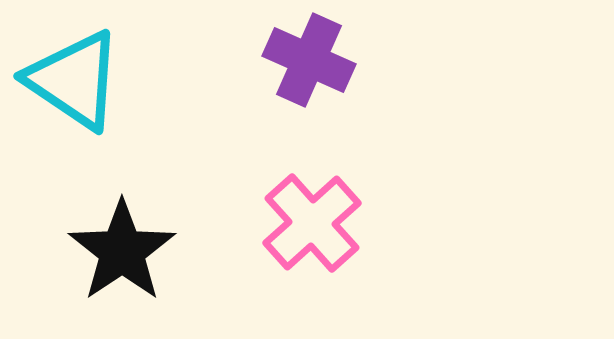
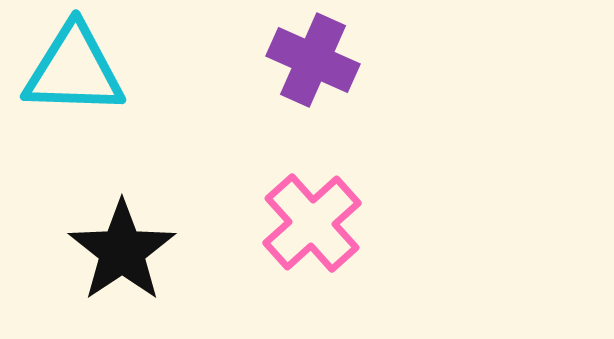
purple cross: moved 4 px right
cyan triangle: moved 10 px up; rotated 32 degrees counterclockwise
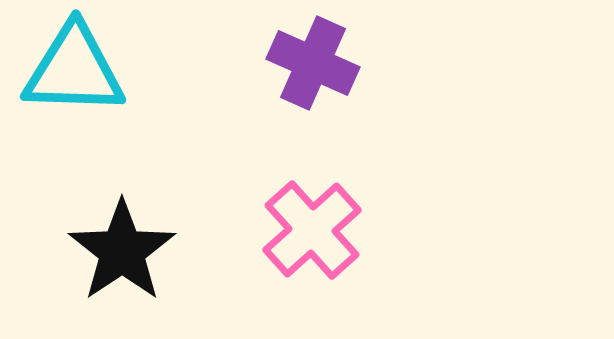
purple cross: moved 3 px down
pink cross: moved 7 px down
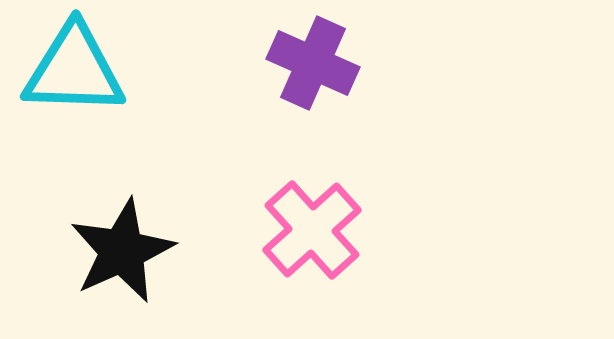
black star: rotated 10 degrees clockwise
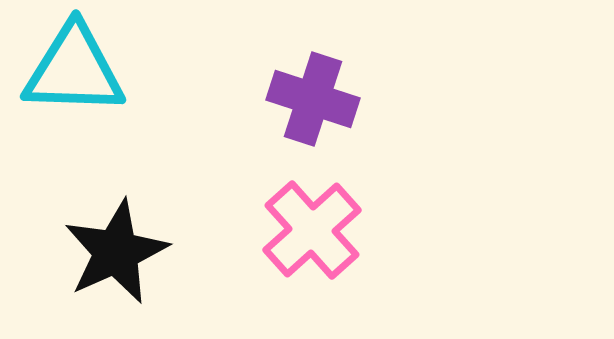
purple cross: moved 36 px down; rotated 6 degrees counterclockwise
black star: moved 6 px left, 1 px down
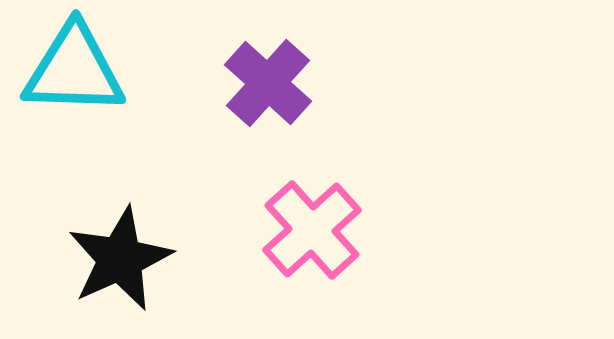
purple cross: moved 45 px left, 16 px up; rotated 24 degrees clockwise
black star: moved 4 px right, 7 px down
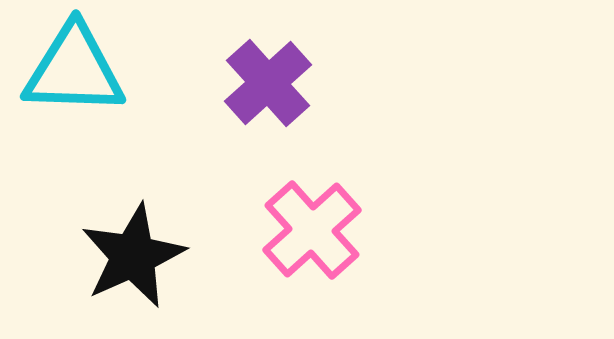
purple cross: rotated 6 degrees clockwise
black star: moved 13 px right, 3 px up
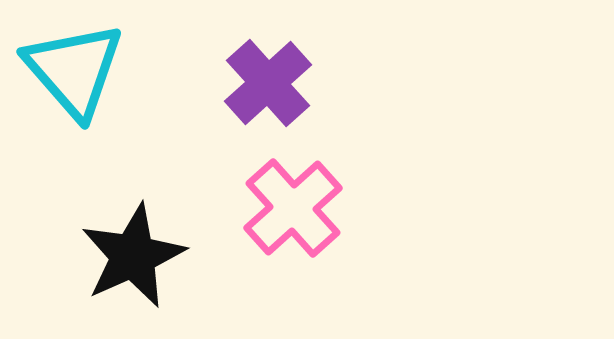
cyan triangle: rotated 47 degrees clockwise
pink cross: moved 19 px left, 22 px up
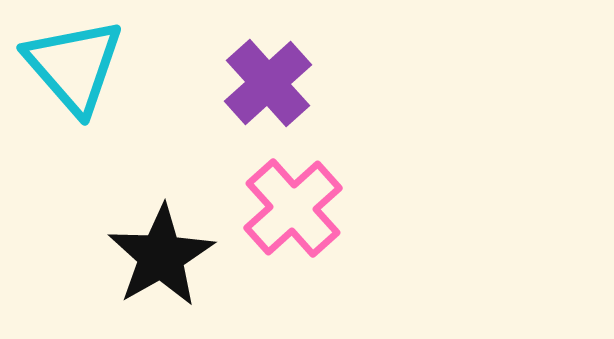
cyan triangle: moved 4 px up
black star: moved 28 px right; rotated 6 degrees counterclockwise
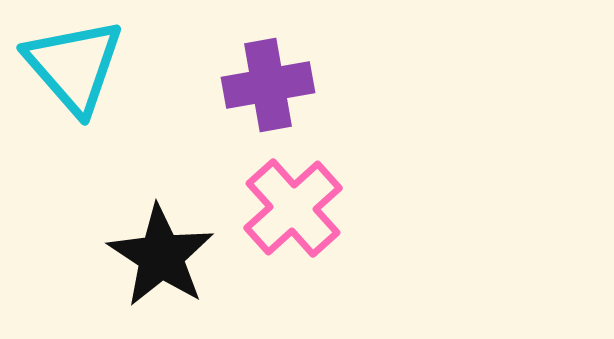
purple cross: moved 2 px down; rotated 32 degrees clockwise
black star: rotated 9 degrees counterclockwise
